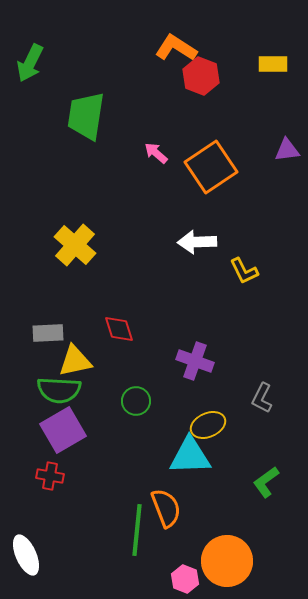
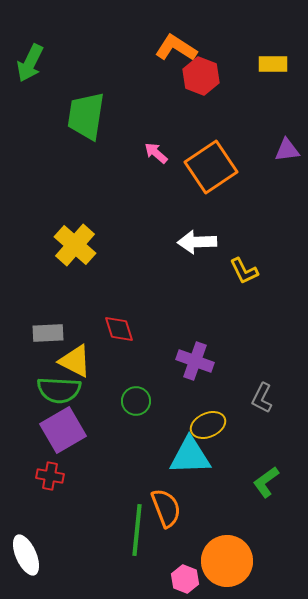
yellow triangle: rotated 39 degrees clockwise
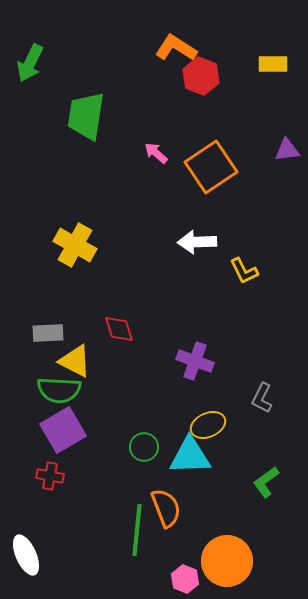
yellow cross: rotated 12 degrees counterclockwise
green circle: moved 8 px right, 46 px down
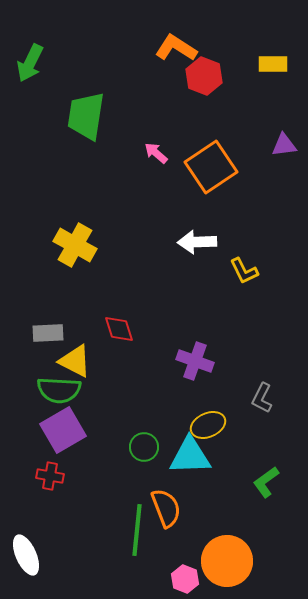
red hexagon: moved 3 px right
purple triangle: moved 3 px left, 5 px up
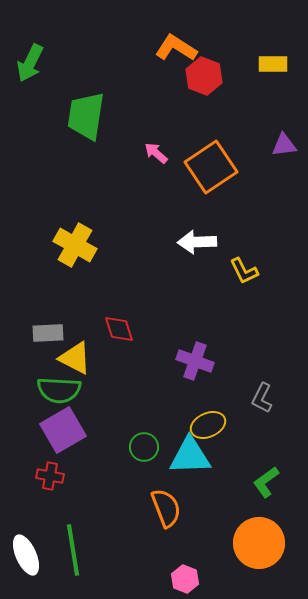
yellow triangle: moved 3 px up
green line: moved 64 px left, 20 px down; rotated 15 degrees counterclockwise
orange circle: moved 32 px right, 18 px up
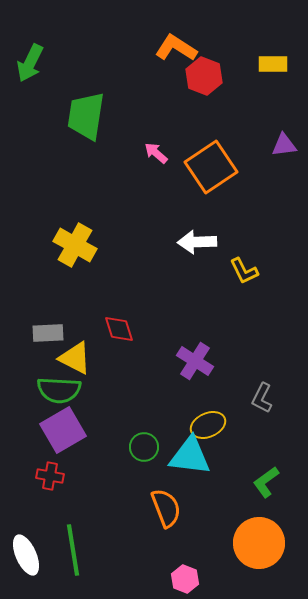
purple cross: rotated 12 degrees clockwise
cyan triangle: rotated 9 degrees clockwise
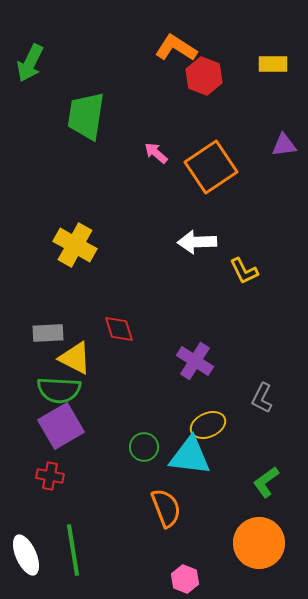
purple square: moved 2 px left, 4 px up
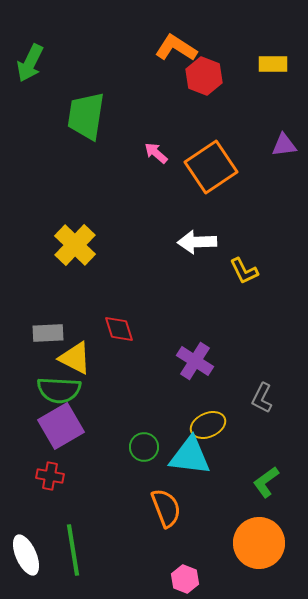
yellow cross: rotated 15 degrees clockwise
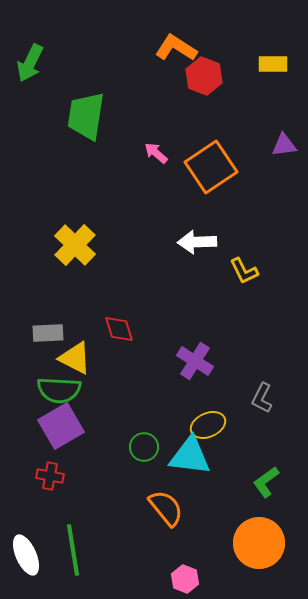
orange semicircle: rotated 18 degrees counterclockwise
